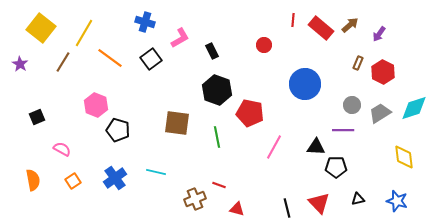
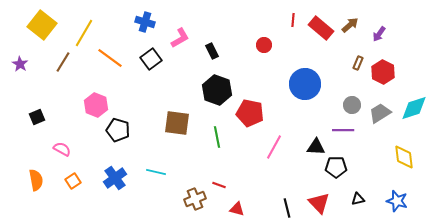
yellow square at (41, 28): moved 1 px right, 3 px up
orange semicircle at (33, 180): moved 3 px right
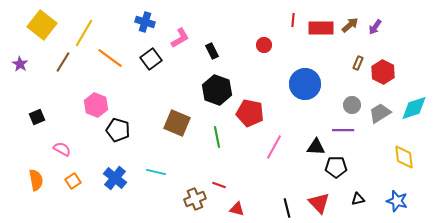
red rectangle at (321, 28): rotated 40 degrees counterclockwise
purple arrow at (379, 34): moved 4 px left, 7 px up
brown square at (177, 123): rotated 16 degrees clockwise
blue cross at (115, 178): rotated 15 degrees counterclockwise
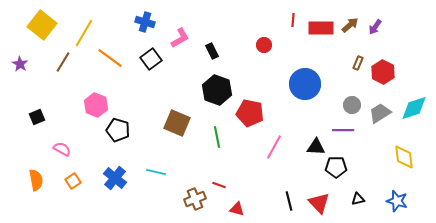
black line at (287, 208): moved 2 px right, 7 px up
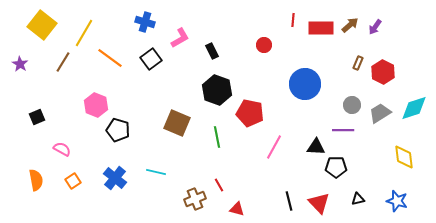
red line at (219, 185): rotated 40 degrees clockwise
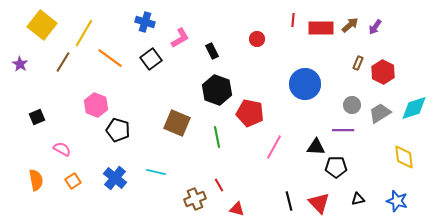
red circle at (264, 45): moved 7 px left, 6 px up
